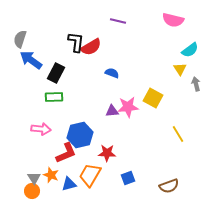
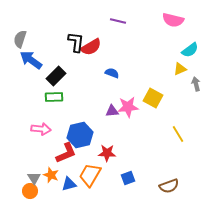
yellow triangle: rotated 40 degrees clockwise
black rectangle: moved 3 px down; rotated 18 degrees clockwise
orange circle: moved 2 px left
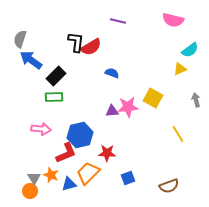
gray arrow: moved 16 px down
orange trapezoid: moved 2 px left, 2 px up; rotated 15 degrees clockwise
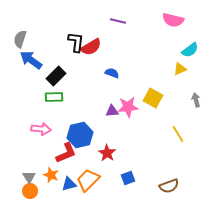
red star: rotated 30 degrees clockwise
orange trapezoid: moved 7 px down
gray triangle: moved 5 px left, 1 px up
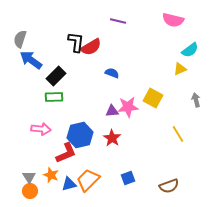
red star: moved 5 px right, 15 px up
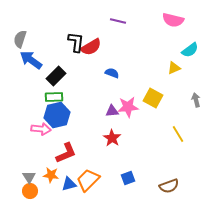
yellow triangle: moved 6 px left, 1 px up
blue hexagon: moved 23 px left, 20 px up
orange star: rotated 14 degrees counterclockwise
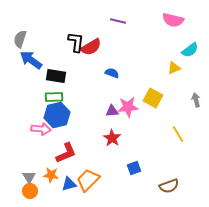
black rectangle: rotated 54 degrees clockwise
blue square: moved 6 px right, 10 px up
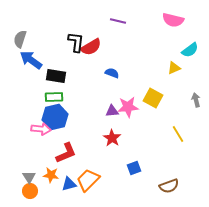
blue hexagon: moved 2 px left, 2 px down
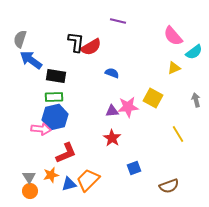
pink semicircle: moved 16 px down; rotated 35 degrees clockwise
cyan semicircle: moved 4 px right, 2 px down
orange star: rotated 21 degrees counterclockwise
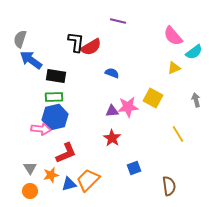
gray triangle: moved 1 px right, 9 px up
brown semicircle: rotated 78 degrees counterclockwise
